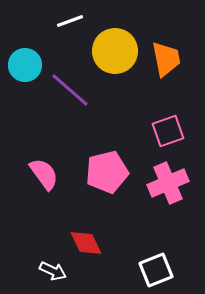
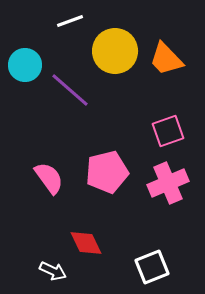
orange trapezoid: rotated 147 degrees clockwise
pink semicircle: moved 5 px right, 4 px down
white square: moved 4 px left, 3 px up
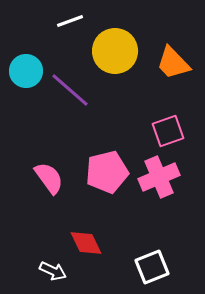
orange trapezoid: moved 7 px right, 4 px down
cyan circle: moved 1 px right, 6 px down
pink cross: moved 9 px left, 6 px up
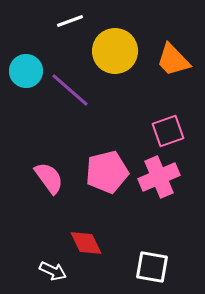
orange trapezoid: moved 3 px up
white square: rotated 32 degrees clockwise
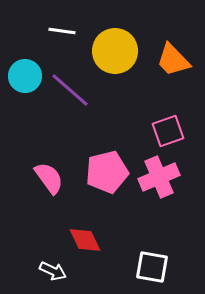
white line: moved 8 px left, 10 px down; rotated 28 degrees clockwise
cyan circle: moved 1 px left, 5 px down
red diamond: moved 1 px left, 3 px up
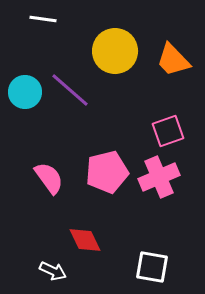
white line: moved 19 px left, 12 px up
cyan circle: moved 16 px down
